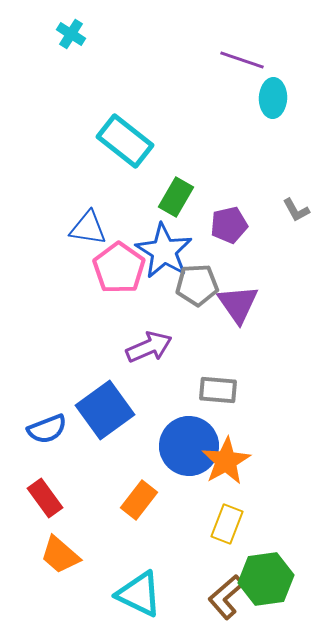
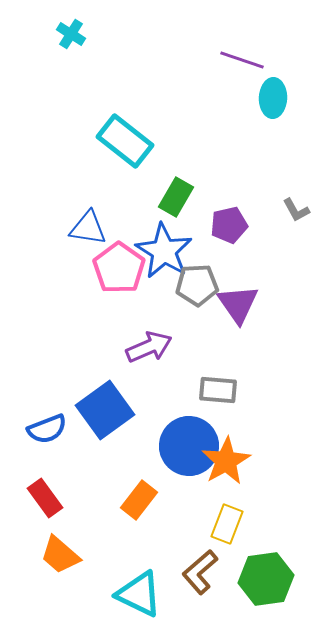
brown L-shape: moved 26 px left, 25 px up
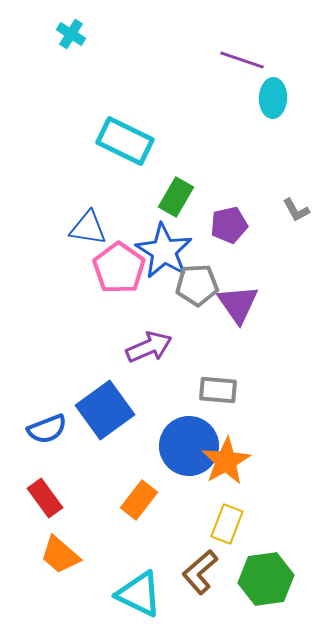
cyan rectangle: rotated 12 degrees counterclockwise
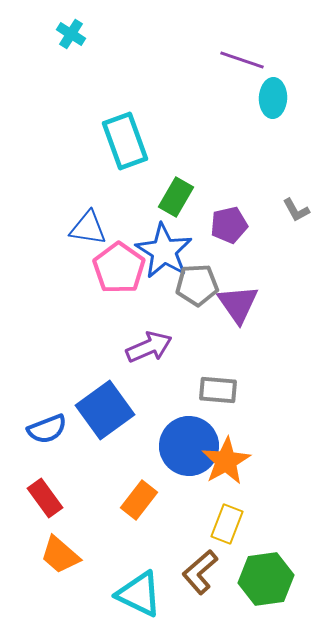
cyan rectangle: rotated 44 degrees clockwise
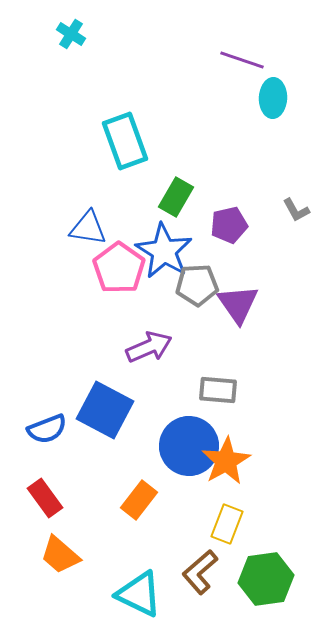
blue square: rotated 26 degrees counterclockwise
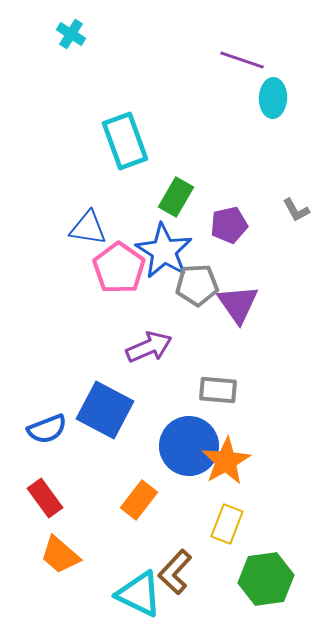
brown L-shape: moved 25 px left; rotated 6 degrees counterclockwise
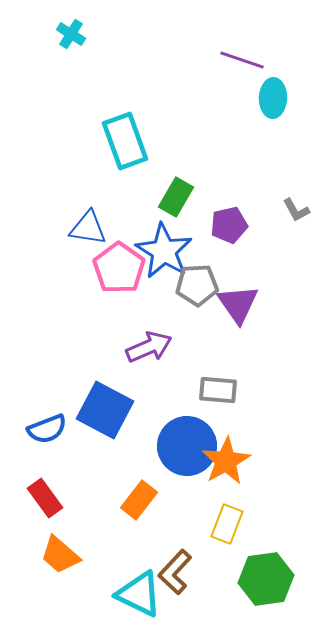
blue circle: moved 2 px left
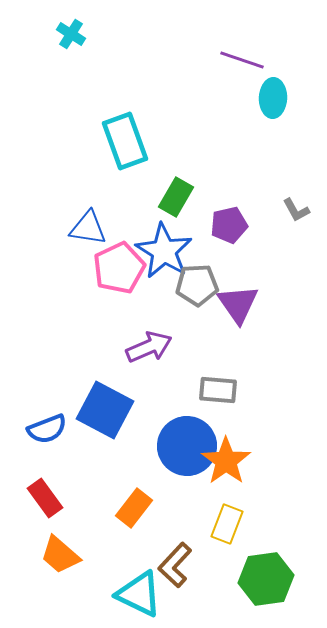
pink pentagon: rotated 12 degrees clockwise
orange star: rotated 6 degrees counterclockwise
orange rectangle: moved 5 px left, 8 px down
brown L-shape: moved 7 px up
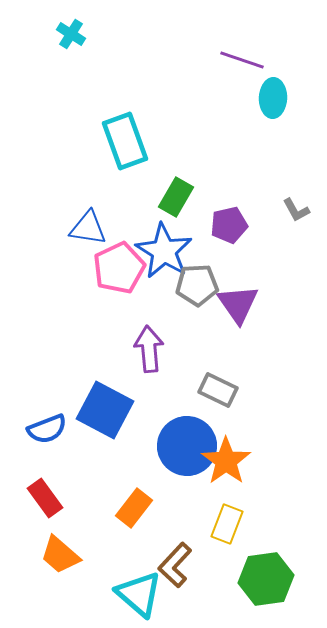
purple arrow: moved 2 px down; rotated 72 degrees counterclockwise
gray rectangle: rotated 21 degrees clockwise
cyan triangle: rotated 15 degrees clockwise
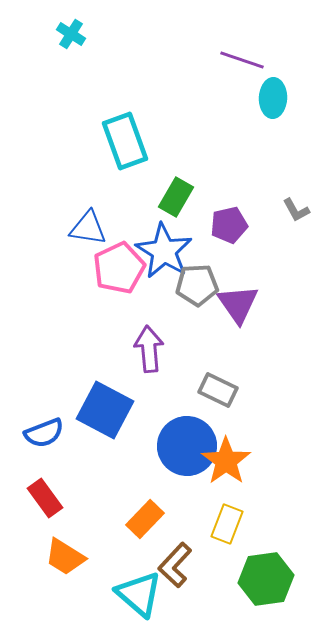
blue semicircle: moved 3 px left, 4 px down
orange rectangle: moved 11 px right, 11 px down; rotated 6 degrees clockwise
orange trapezoid: moved 5 px right, 2 px down; rotated 9 degrees counterclockwise
